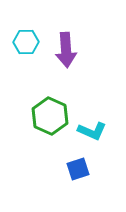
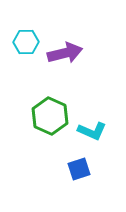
purple arrow: moved 1 px left, 3 px down; rotated 100 degrees counterclockwise
blue square: moved 1 px right
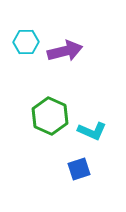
purple arrow: moved 2 px up
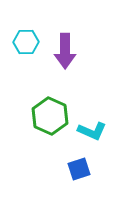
purple arrow: rotated 104 degrees clockwise
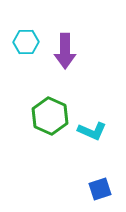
blue square: moved 21 px right, 20 px down
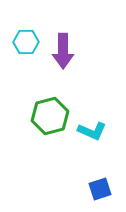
purple arrow: moved 2 px left
green hexagon: rotated 21 degrees clockwise
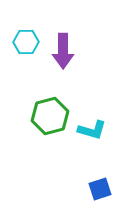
cyan L-shape: moved 1 px up; rotated 8 degrees counterclockwise
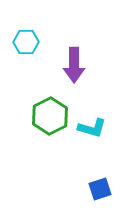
purple arrow: moved 11 px right, 14 px down
green hexagon: rotated 12 degrees counterclockwise
cyan L-shape: moved 2 px up
